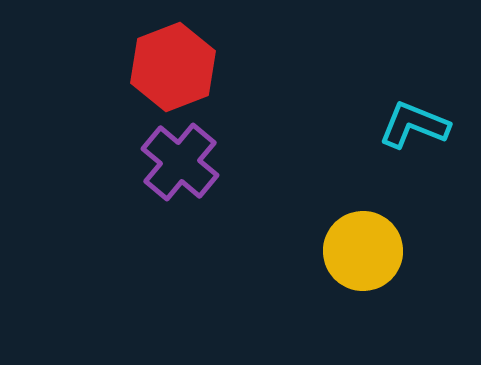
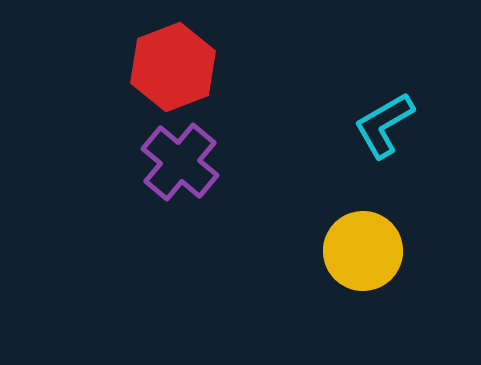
cyan L-shape: moved 30 px left; rotated 52 degrees counterclockwise
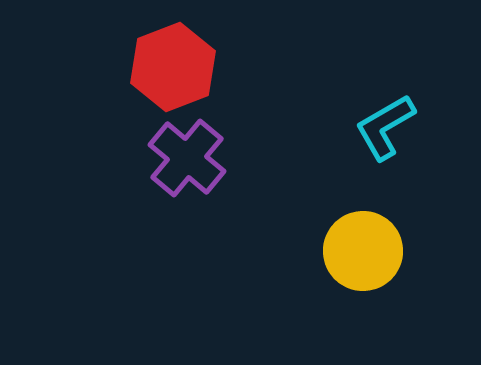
cyan L-shape: moved 1 px right, 2 px down
purple cross: moved 7 px right, 4 px up
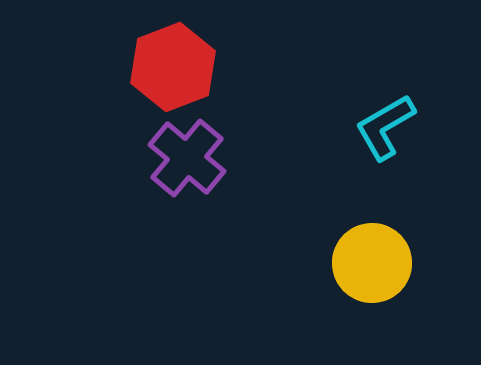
yellow circle: moved 9 px right, 12 px down
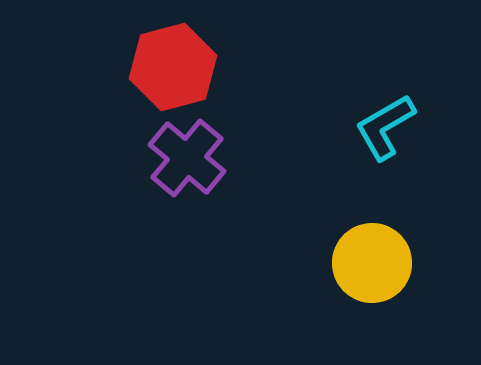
red hexagon: rotated 6 degrees clockwise
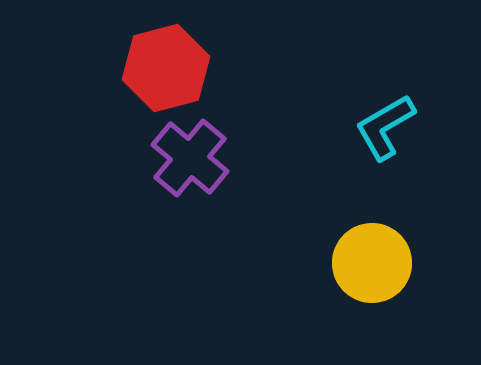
red hexagon: moved 7 px left, 1 px down
purple cross: moved 3 px right
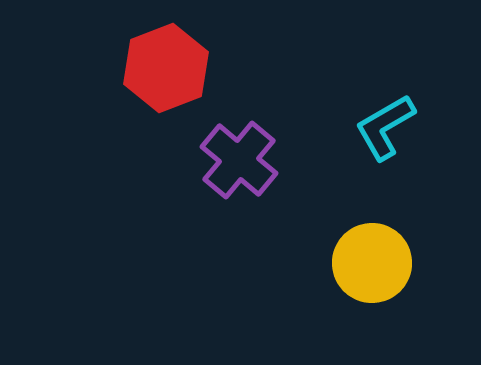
red hexagon: rotated 6 degrees counterclockwise
purple cross: moved 49 px right, 2 px down
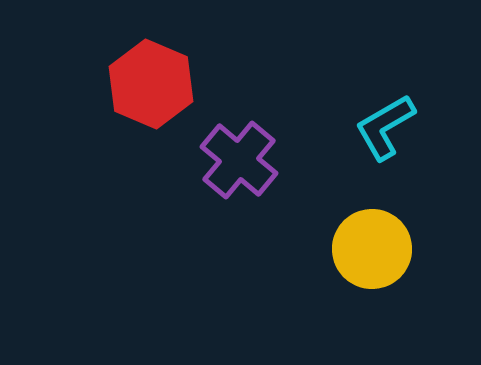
red hexagon: moved 15 px left, 16 px down; rotated 16 degrees counterclockwise
yellow circle: moved 14 px up
